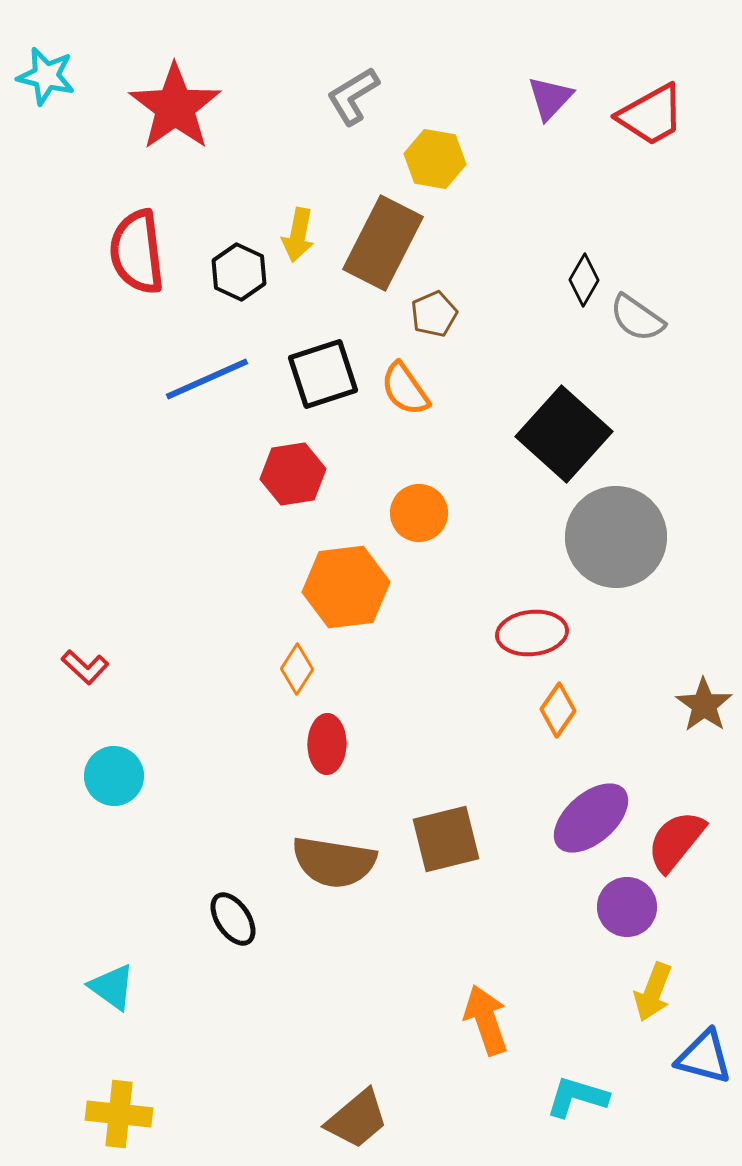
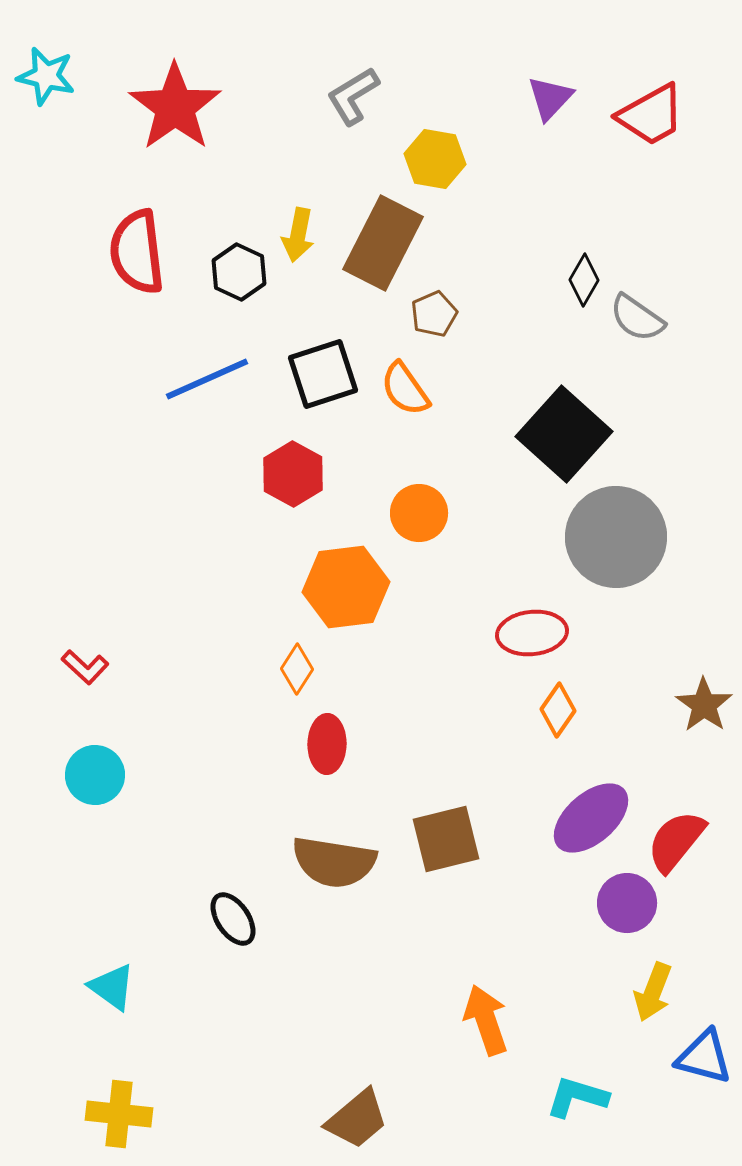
red hexagon at (293, 474): rotated 22 degrees counterclockwise
cyan circle at (114, 776): moved 19 px left, 1 px up
purple circle at (627, 907): moved 4 px up
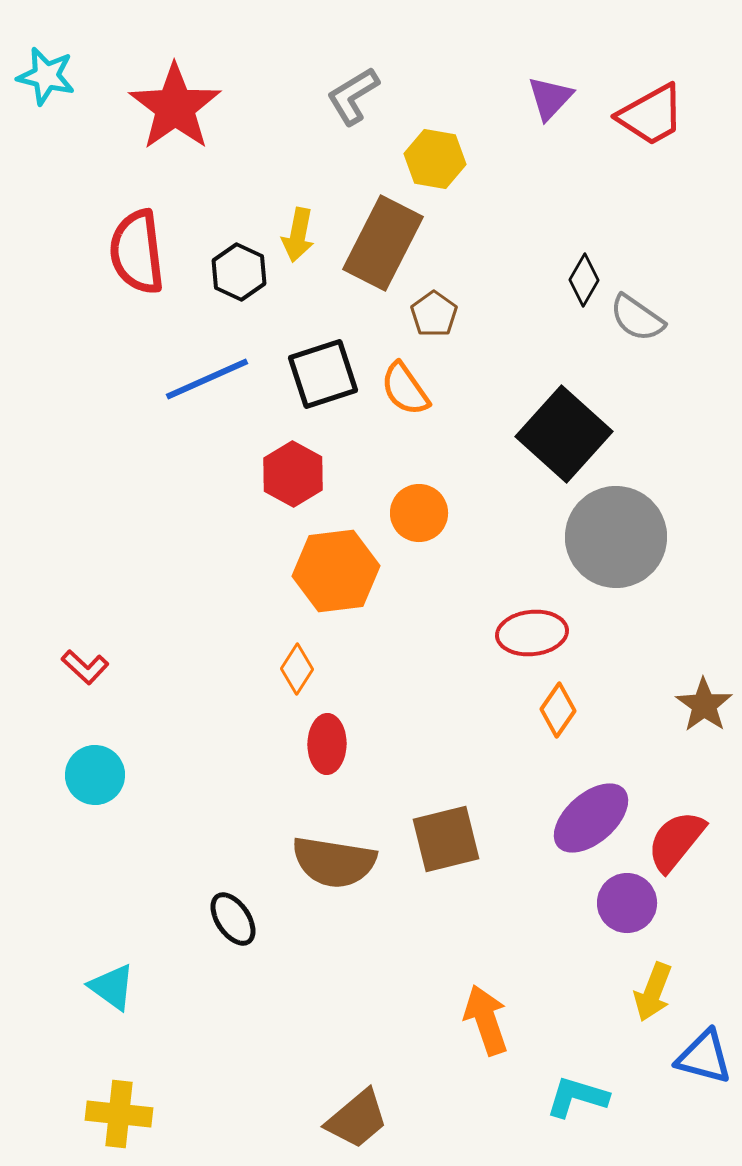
brown pentagon at (434, 314): rotated 12 degrees counterclockwise
orange hexagon at (346, 587): moved 10 px left, 16 px up
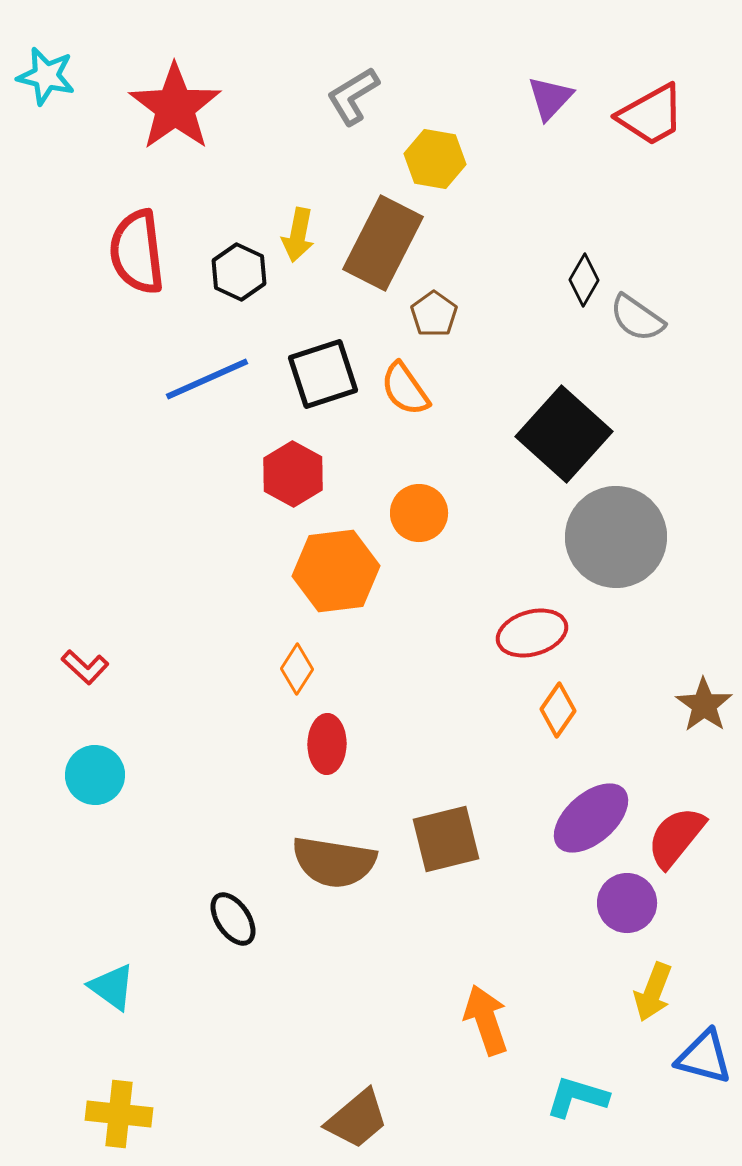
red ellipse at (532, 633): rotated 10 degrees counterclockwise
red semicircle at (676, 841): moved 4 px up
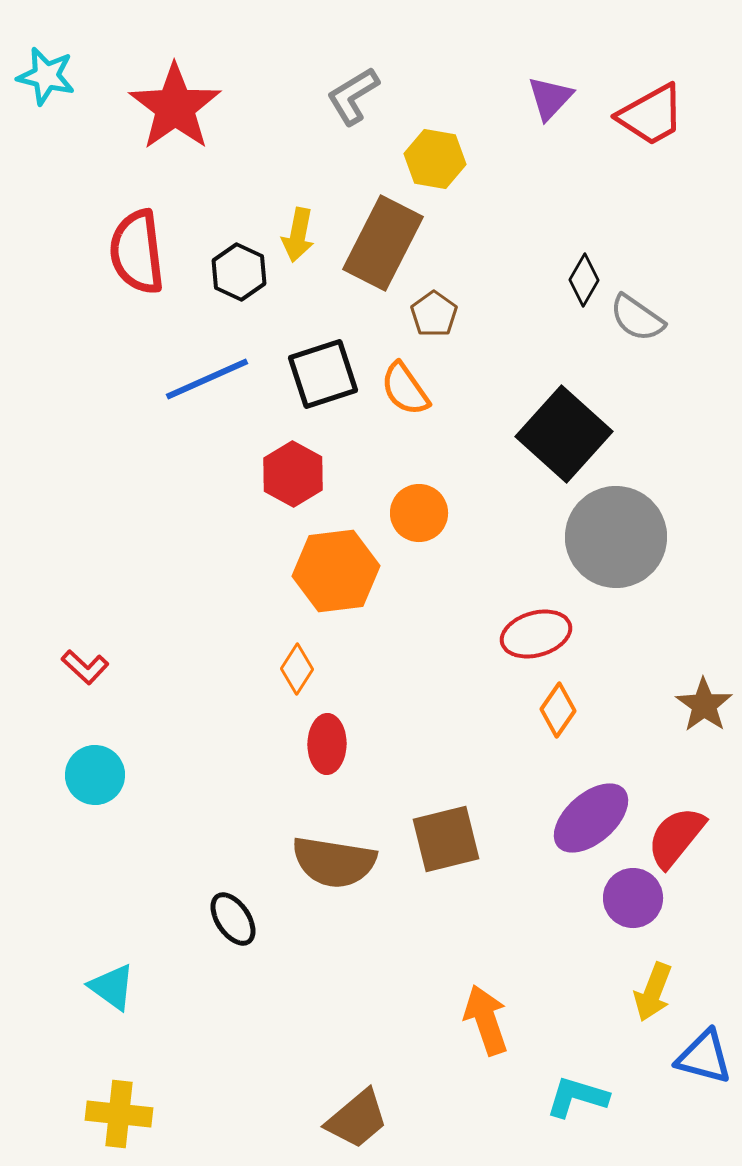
red ellipse at (532, 633): moved 4 px right, 1 px down
purple circle at (627, 903): moved 6 px right, 5 px up
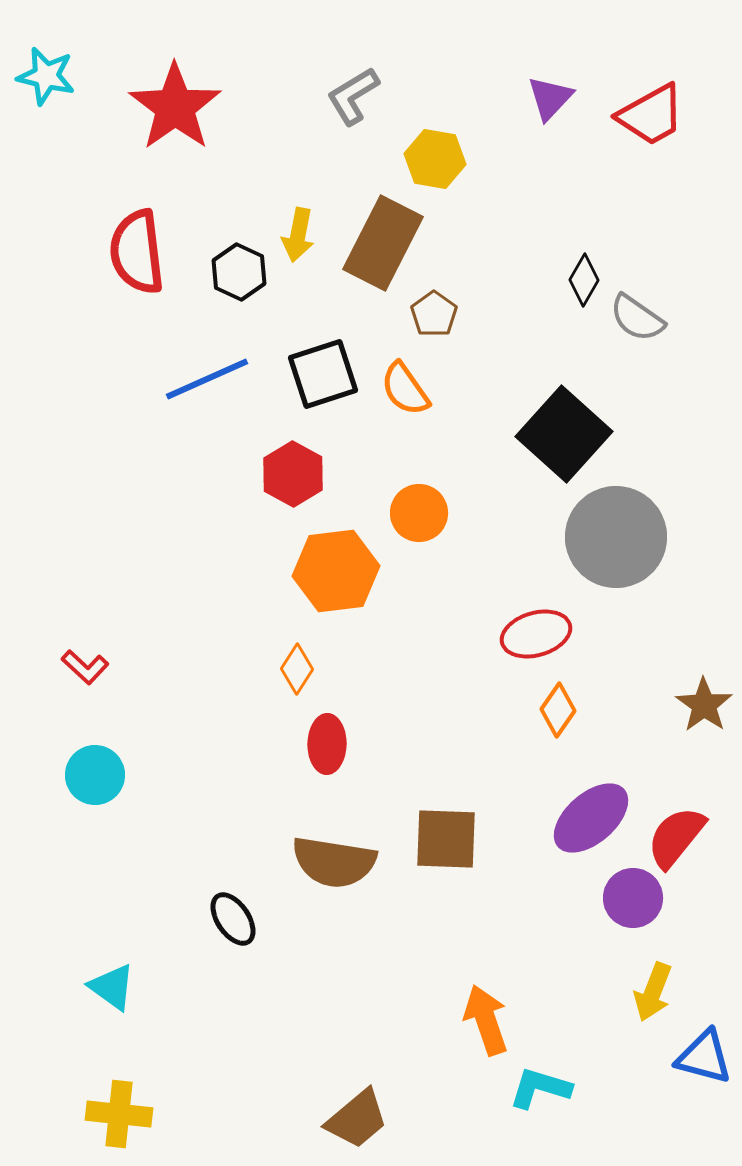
brown square at (446, 839): rotated 16 degrees clockwise
cyan L-shape at (577, 1097): moved 37 px left, 9 px up
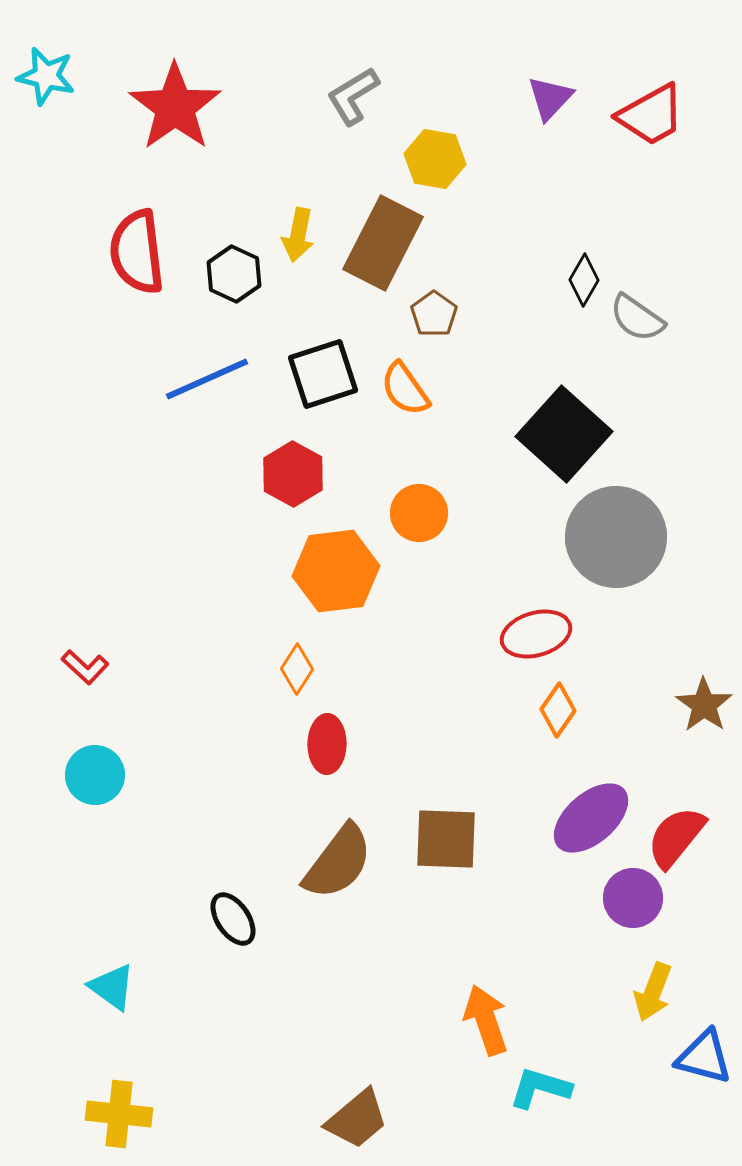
black hexagon at (239, 272): moved 5 px left, 2 px down
brown semicircle at (334, 862): moved 4 px right; rotated 62 degrees counterclockwise
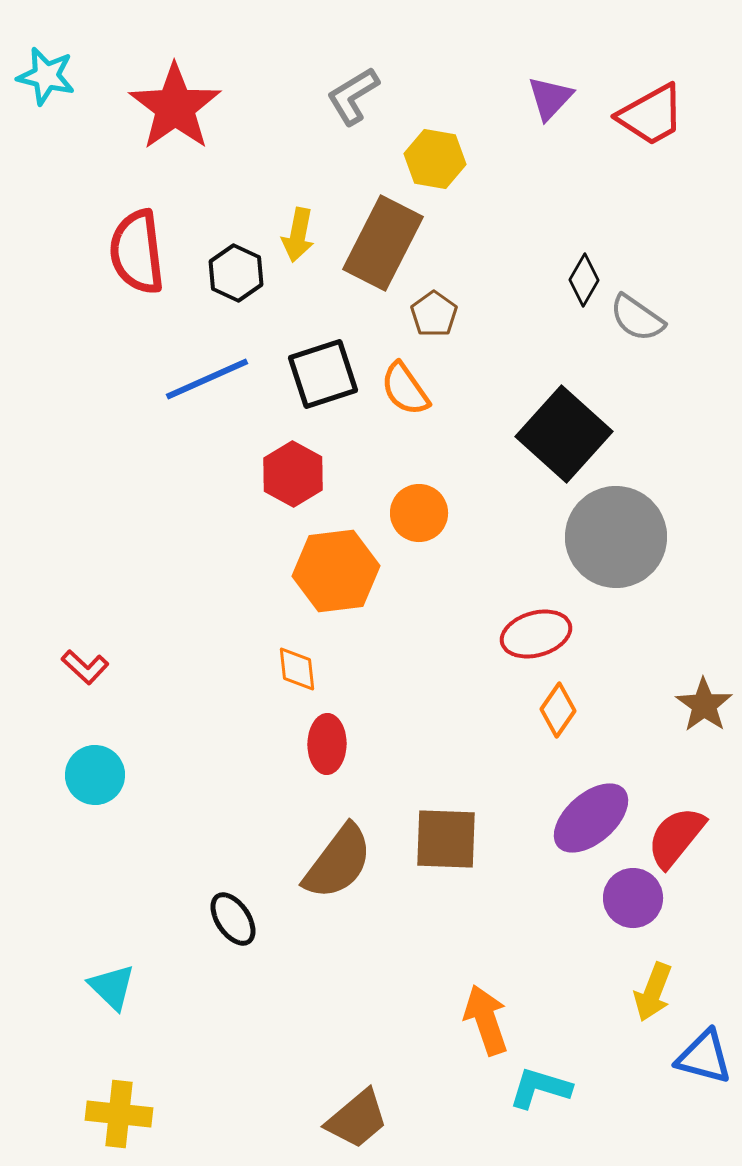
black hexagon at (234, 274): moved 2 px right, 1 px up
orange diamond at (297, 669): rotated 39 degrees counterclockwise
cyan triangle at (112, 987): rotated 8 degrees clockwise
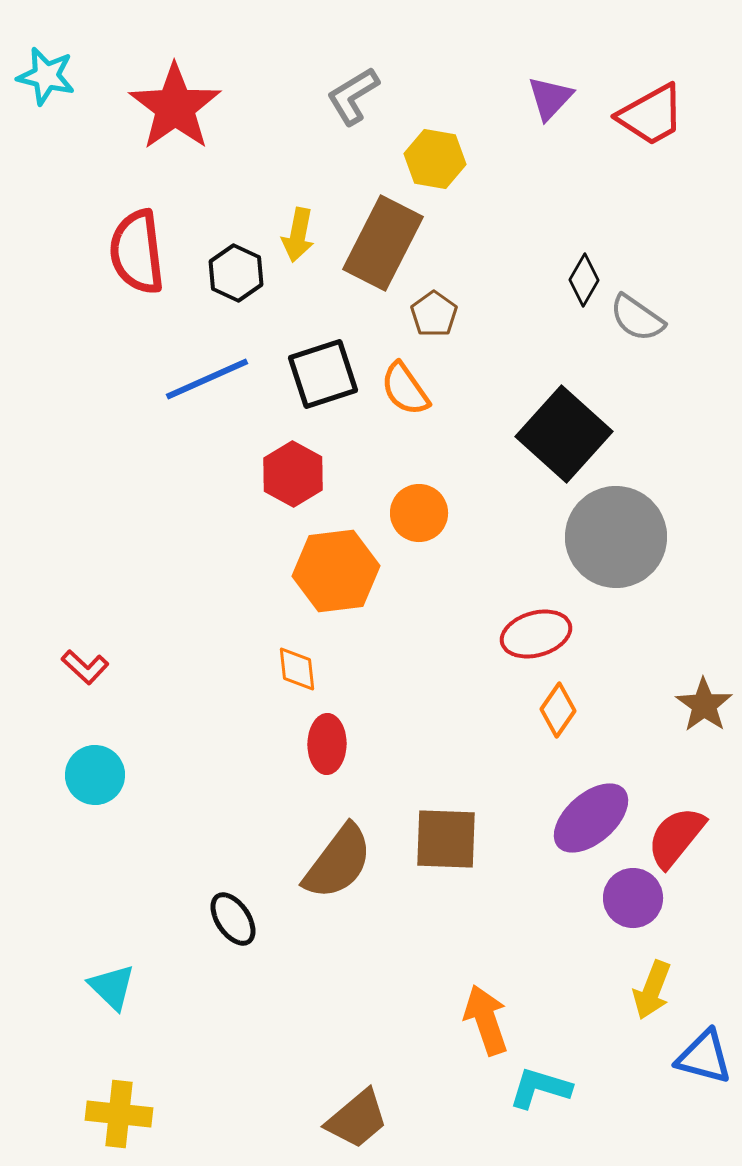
yellow arrow at (653, 992): moved 1 px left, 2 px up
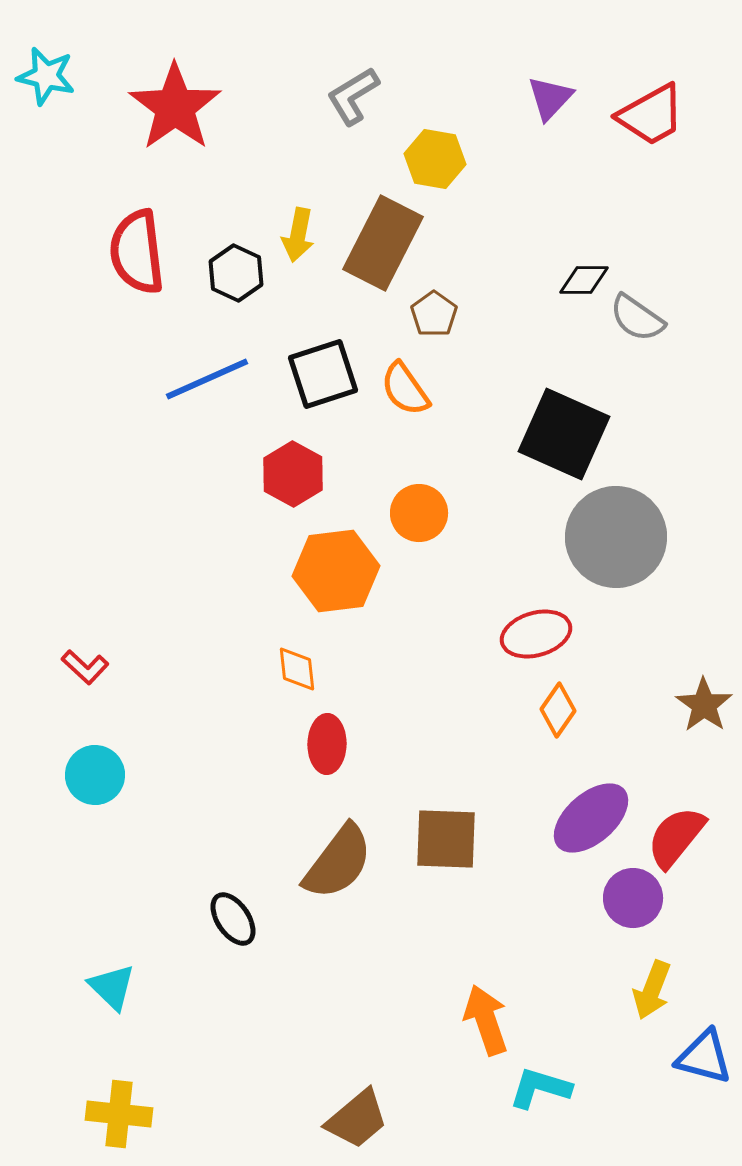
black diamond at (584, 280): rotated 60 degrees clockwise
black square at (564, 434): rotated 18 degrees counterclockwise
